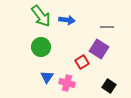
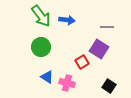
blue triangle: rotated 32 degrees counterclockwise
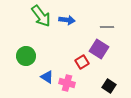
green circle: moved 15 px left, 9 px down
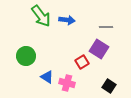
gray line: moved 1 px left
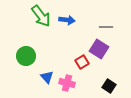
blue triangle: rotated 16 degrees clockwise
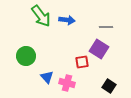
red square: rotated 24 degrees clockwise
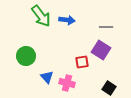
purple square: moved 2 px right, 1 px down
black square: moved 2 px down
